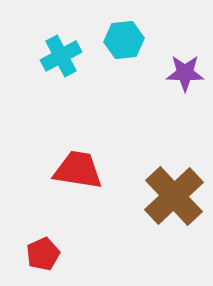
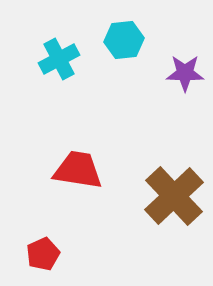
cyan cross: moved 2 px left, 3 px down
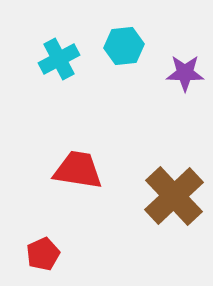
cyan hexagon: moved 6 px down
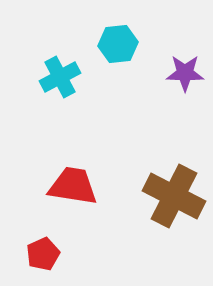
cyan hexagon: moved 6 px left, 2 px up
cyan cross: moved 1 px right, 18 px down
red trapezoid: moved 5 px left, 16 px down
brown cross: rotated 20 degrees counterclockwise
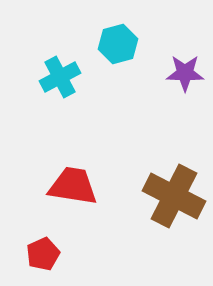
cyan hexagon: rotated 9 degrees counterclockwise
